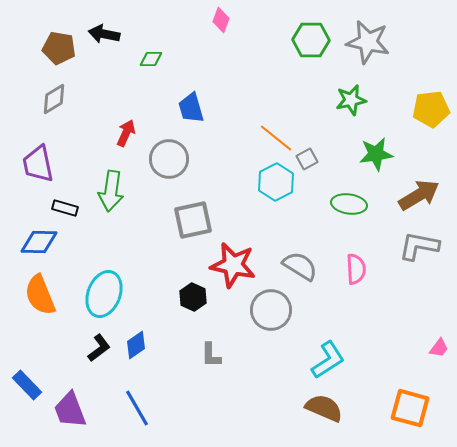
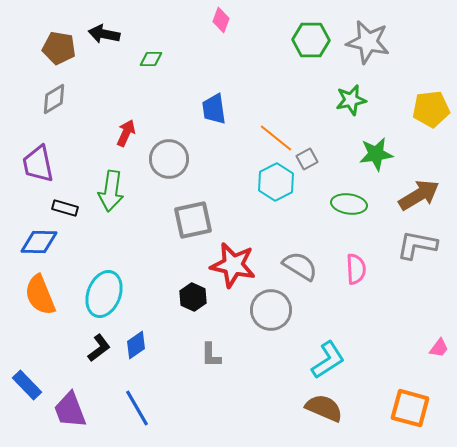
blue trapezoid at (191, 108): moved 23 px right, 1 px down; rotated 8 degrees clockwise
gray L-shape at (419, 246): moved 2 px left, 1 px up
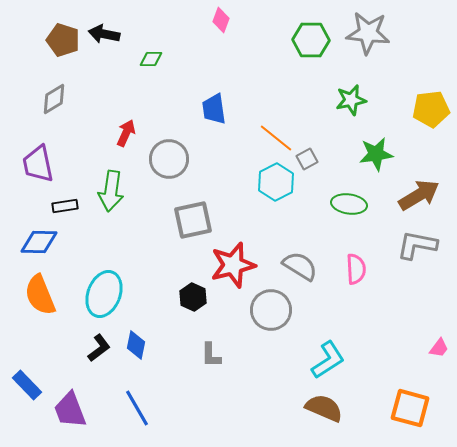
gray star at (368, 42): moved 9 px up; rotated 6 degrees counterclockwise
brown pentagon at (59, 48): moved 4 px right, 8 px up; rotated 8 degrees clockwise
black rectangle at (65, 208): moved 2 px up; rotated 25 degrees counterclockwise
red star at (233, 265): rotated 27 degrees counterclockwise
blue diamond at (136, 345): rotated 44 degrees counterclockwise
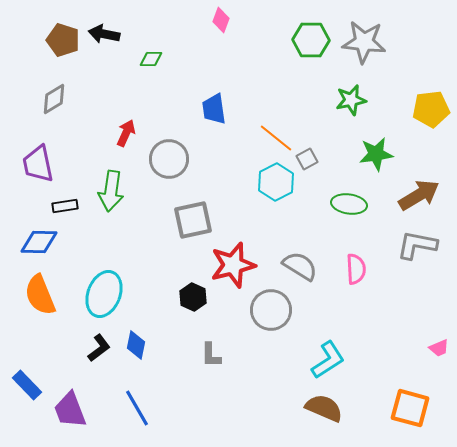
gray star at (368, 33): moved 4 px left, 9 px down
pink trapezoid at (439, 348): rotated 30 degrees clockwise
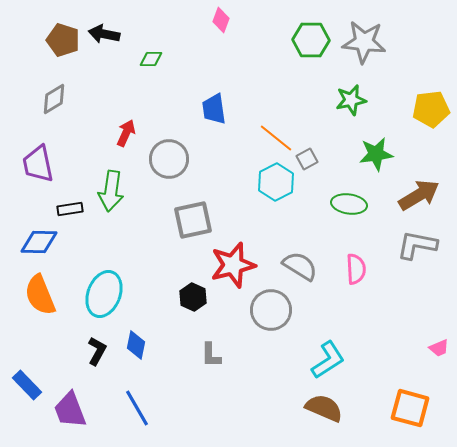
black rectangle at (65, 206): moved 5 px right, 3 px down
black L-shape at (99, 348): moved 2 px left, 3 px down; rotated 24 degrees counterclockwise
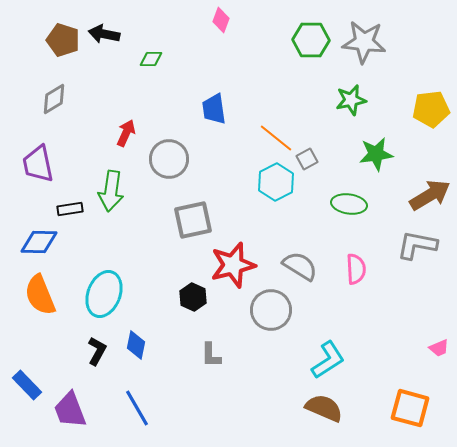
brown arrow at (419, 195): moved 11 px right
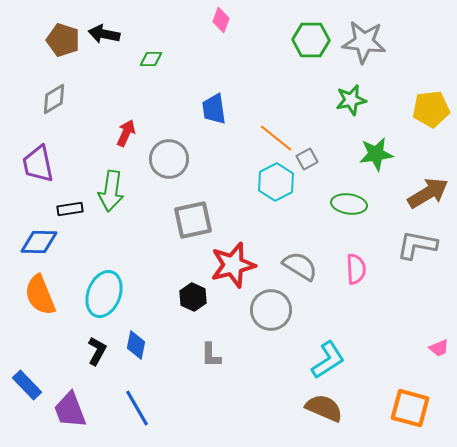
brown arrow at (430, 195): moved 2 px left, 2 px up
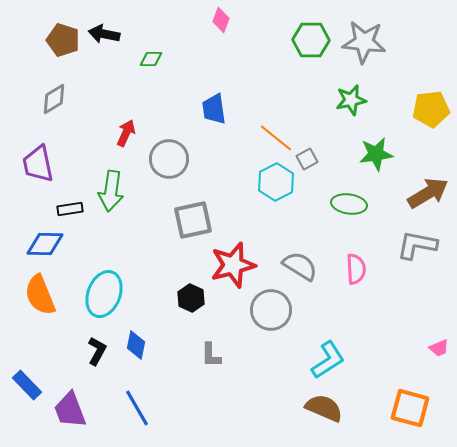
blue diamond at (39, 242): moved 6 px right, 2 px down
black hexagon at (193, 297): moved 2 px left, 1 px down
